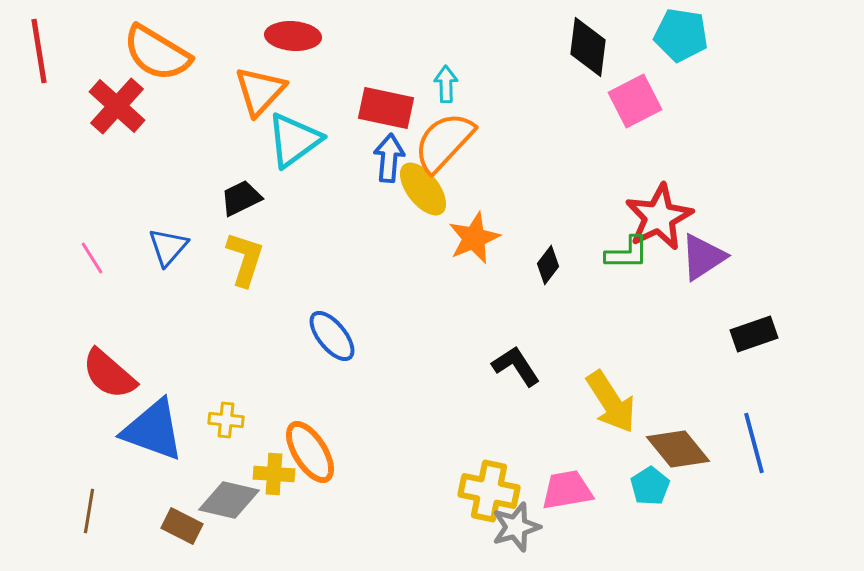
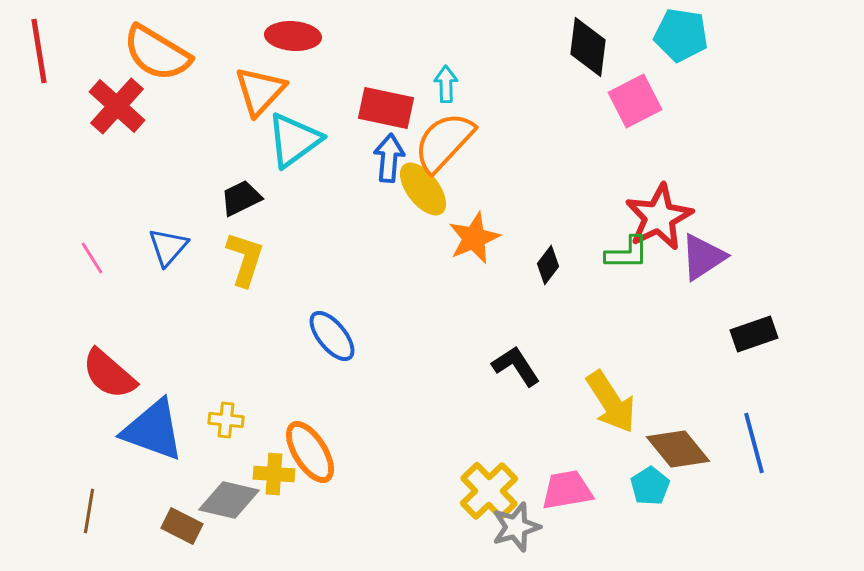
yellow cross at (489, 491): rotated 34 degrees clockwise
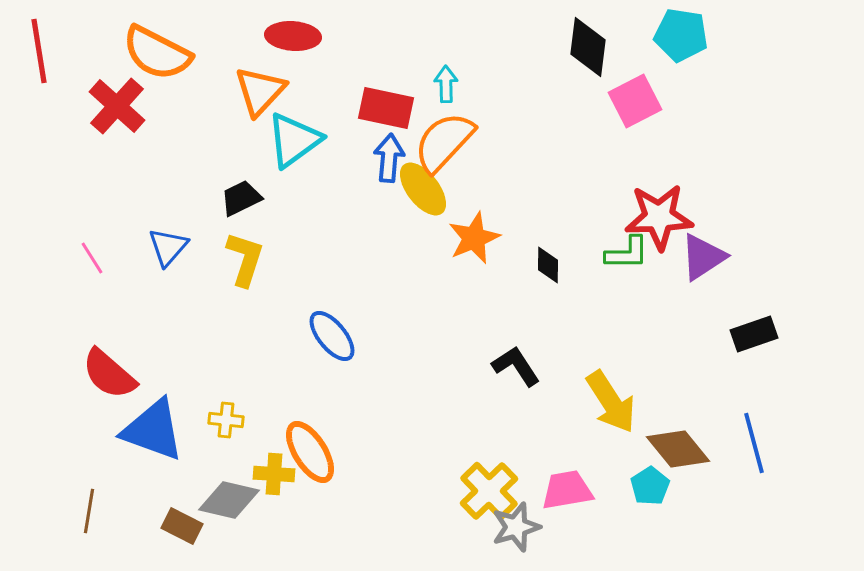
orange semicircle at (157, 53): rotated 4 degrees counterclockwise
red star at (659, 217): rotated 24 degrees clockwise
black diamond at (548, 265): rotated 36 degrees counterclockwise
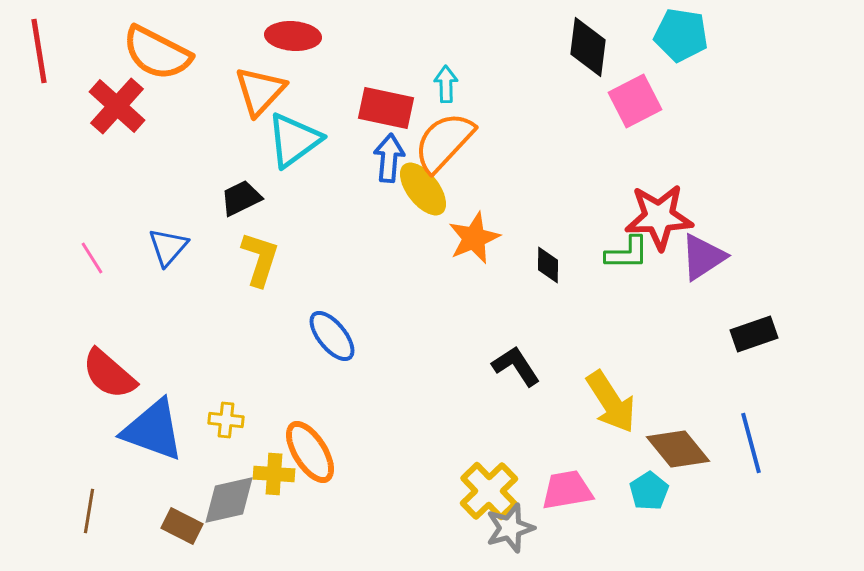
yellow L-shape at (245, 259): moved 15 px right
blue line at (754, 443): moved 3 px left
cyan pentagon at (650, 486): moved 1 px left, 5 px down
gray diamond at (229, 500): rotated 26 degrees counterclockwise
gray star at (516, 527): moved 6 px left, 1 px down
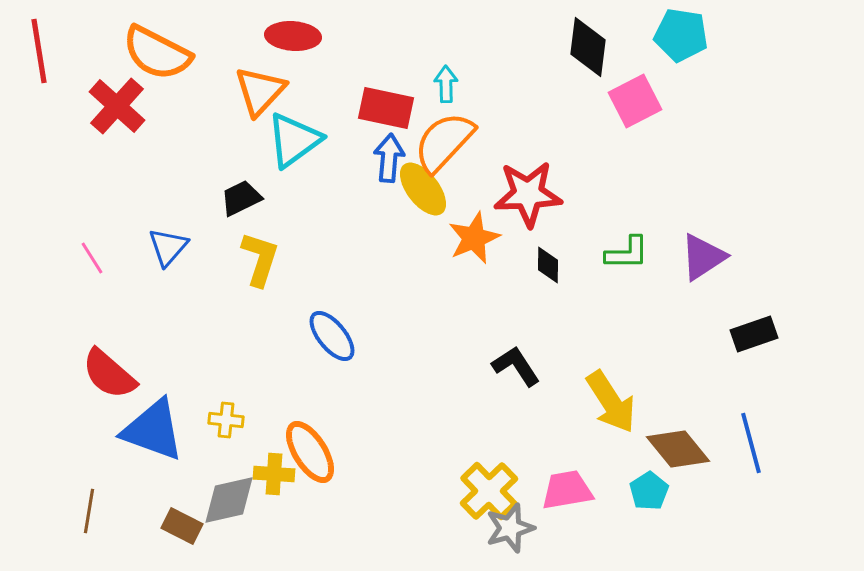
red star at (659, 217): moved 131 px left, 23 px up
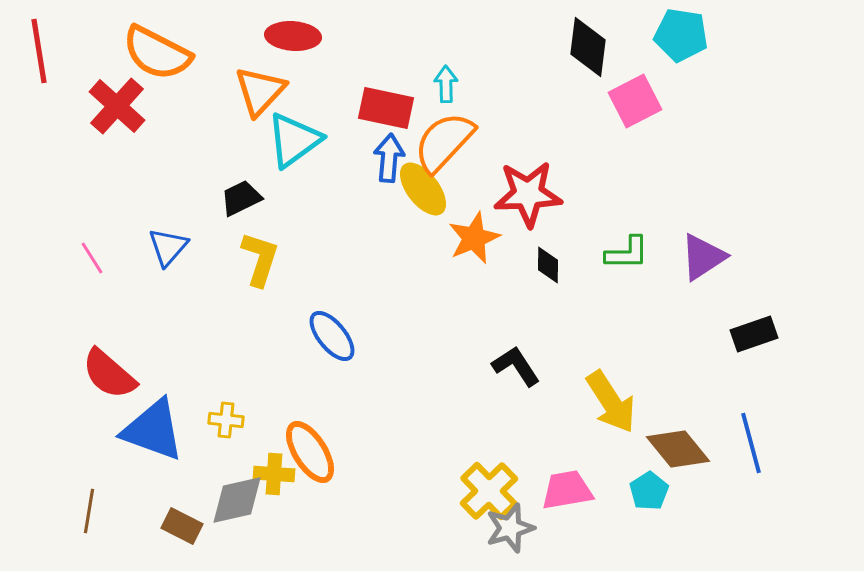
gray diamond at (229, 500): moved 8 px right
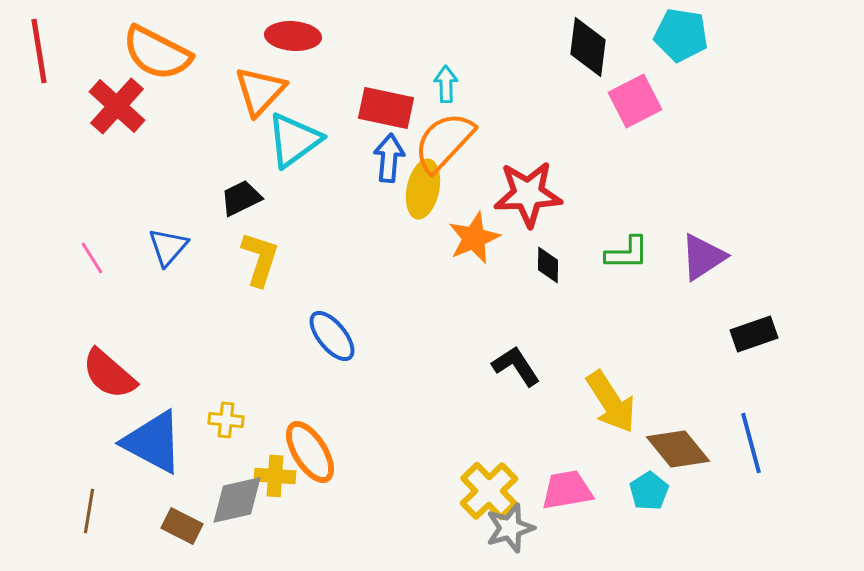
yellow ellipse at (423, 189): rotated 50 degrees clockwise
blue triangle at (153, 430): moved 12 px down; rotated 8 degrees clockwise
yellow cross at (274, 474): moved 1 px right, 2 px down
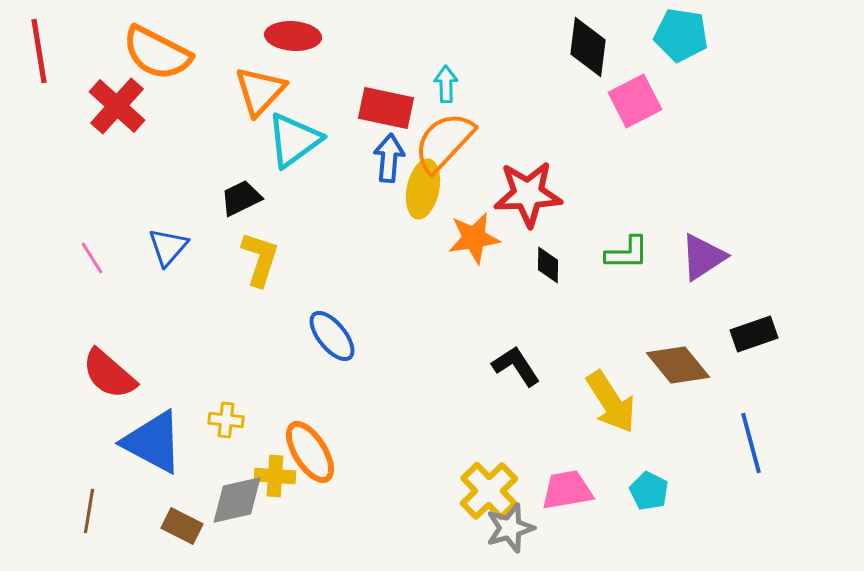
orange star at (474, 238): rotated 14 degrees clockwise
brown diamond at (678, 449): moved 84 px up
cyan pentagon at (649, 491): rotated 12 degrees counterclockwise
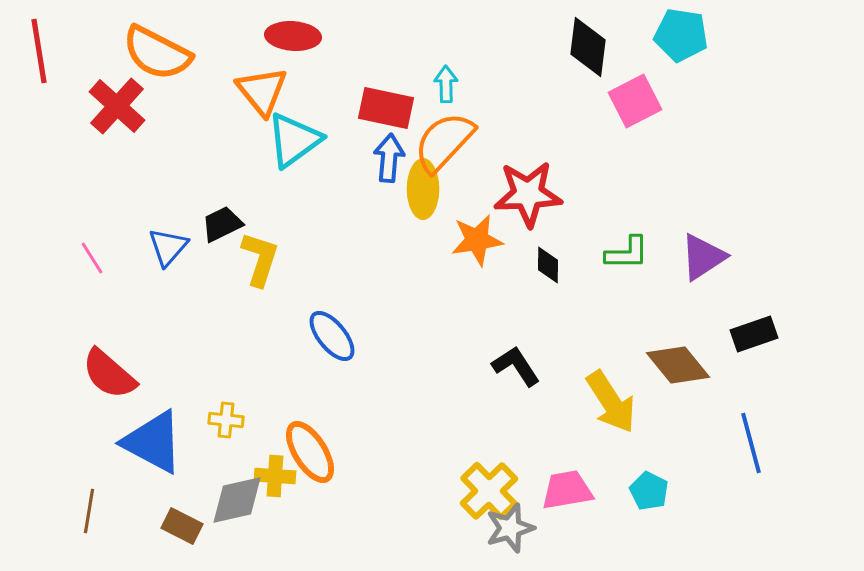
orange triangle at (260, 91): moved 2 px right; rotated 22 degrees counterclockwise
yellow ellipse at (423, 189): rotated 12 degrees counterclockwise
black trapezoid at (241, 198): moved 19 px left, 26 px down
orange star at (474, 238): moved 3 px right, 2 px down
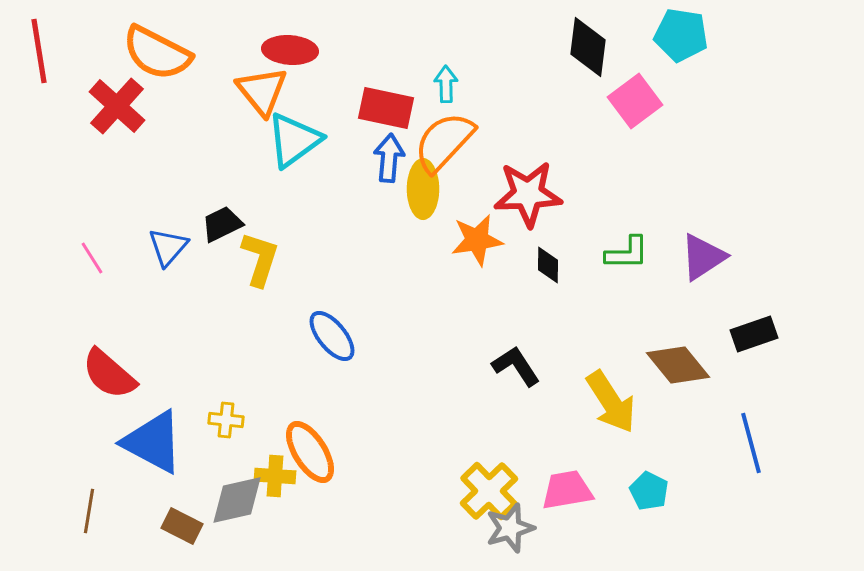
red ellipse at (293, 36): moved 3 px left, 14 px down
pink square at (635, 101): rotated 10 degrees counterclockwise
